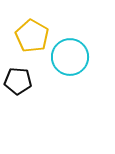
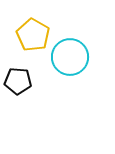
yellow pentagon: moved 1 px right, 1 px up
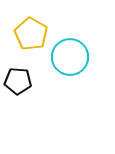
yellow pentagon: moved 2 px left, 1 px up
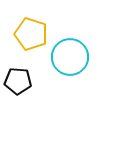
yellow pentagon: rotated 12 degrees counterclockwise
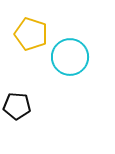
black pentagon: moved 1 px left, 25 px down
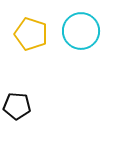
cyan circle: moved 11 px right, 26 px up
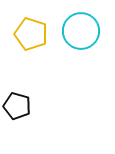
black pentagon: rotated 12 degrees clockwise
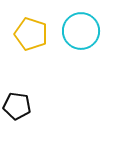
black pentagon: rotated 8 degrees counterclockwise
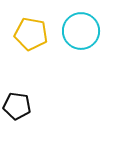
yellow pentagon: rotated 8 degrees counterclockwise
